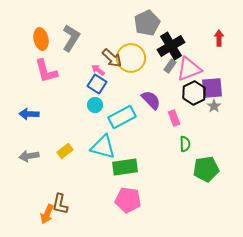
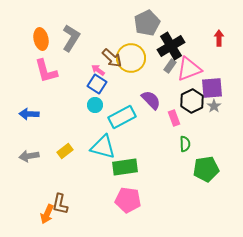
black hexagon: moved 2 px left, 8 px down
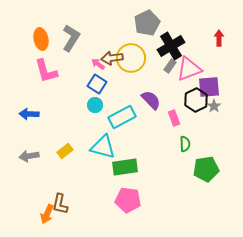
brown arrow: rotated 130 degrees clockwise
pink arrow: moved 6 px up
purple square: moved 3 px left, 1 px up
black hexagon: moved 4 px right, 1 px up
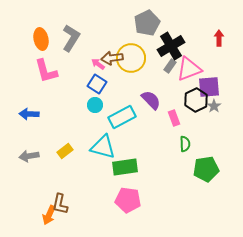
orange arrow: moved 2 px right, 1 px down
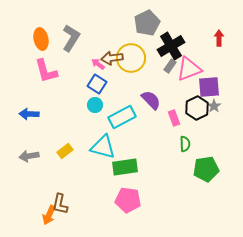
black hexagon: moved 1 px right, 8 px down
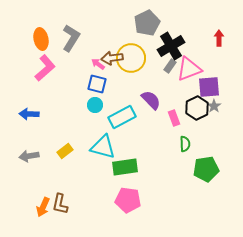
pink L-shape: moved 1 px left, 3 px up; rotated 116 degrees counterclockwise
blue square: rotated 18 degrees counterclockwise
orange arrow: moved 6 px left, 8 px up
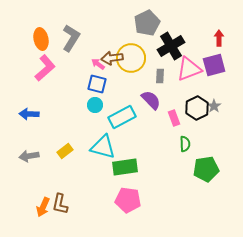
gray rectangle: moved 10 px left, 10 px down; rotated 32 degrees counterclockwise
purple square: moved 5 px right, 22 px up; rotated 10 degrees counterclockwise
